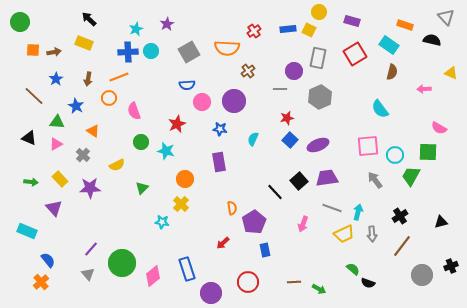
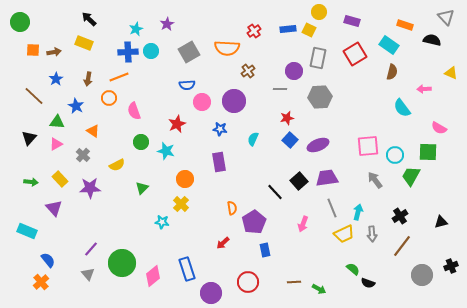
gray hexagon at (320, 97): rotated 20 degrees clockwise
cyan semicircle at (380, 109): moved 22 px right, 1 px up
black triangle at (29, 138): rotated 49 degrees clockwise
gray line at (332, 208): rotated 48 degrees clockwise
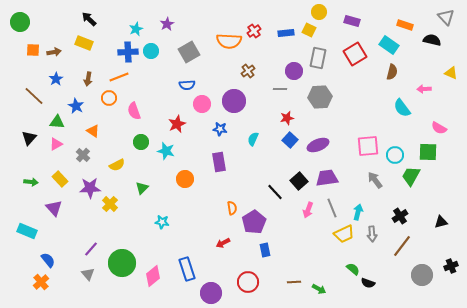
blue rectangle at (288, 29): moved 2 px left, 4 px down
orange semicircle at (227, 48): moved 2 px right, 7 px up
pink circle at (202, 102): moved 2 px down
yellow cross at (181, 204): moved 71 px left
pink arrow at (303, 224): moved 5 px right, 14 px up
red arrow at (223, 243): rotated 16 degrees clockwise
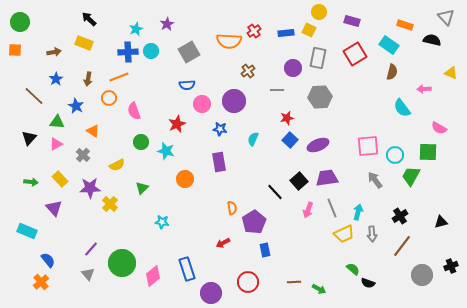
orange square at (33, 50): moved 18 px left
purple circle at (294, 71): moved 1 px left, 3 px up
gray line at (280, 89): moved 3 px left, 1 px down
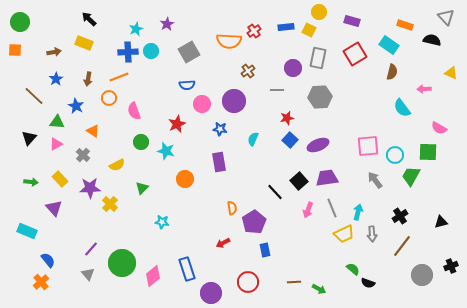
blue rectangle at (286, 33): moved 6 px up
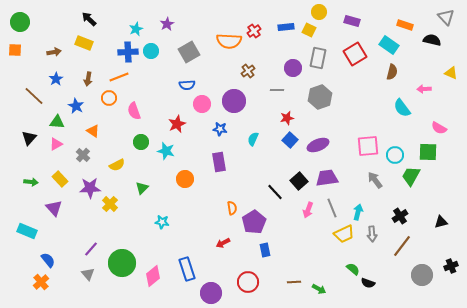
gray hexagon at (320, 97): rotated 15 degrees counterclockwise
